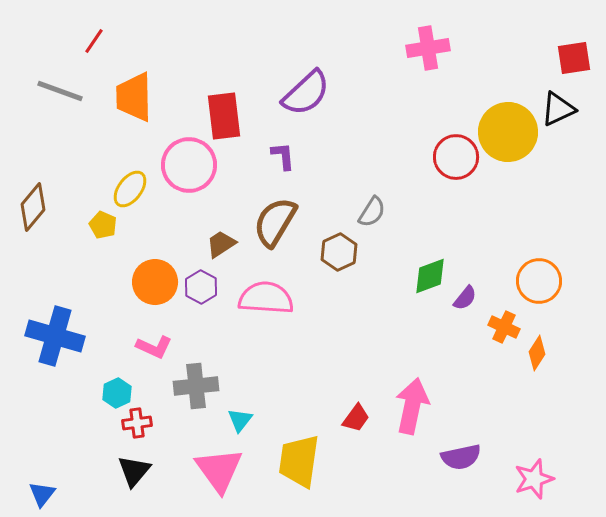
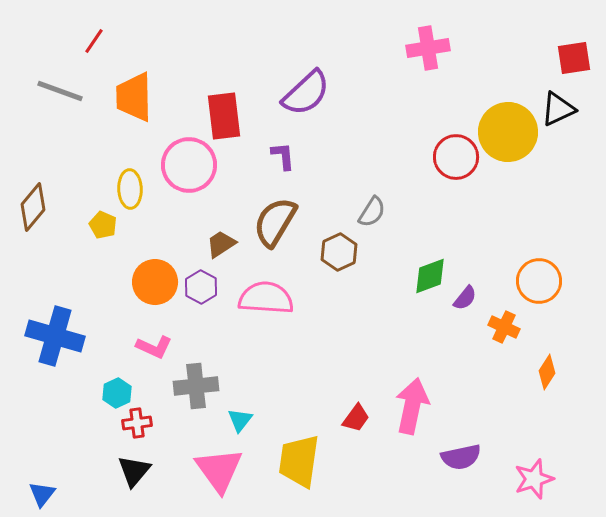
yellow ellipse at (130, 189): rotated 39 degrees counterclockwise
orange diamond at (537, 353): moved 10 px right, 19 px down
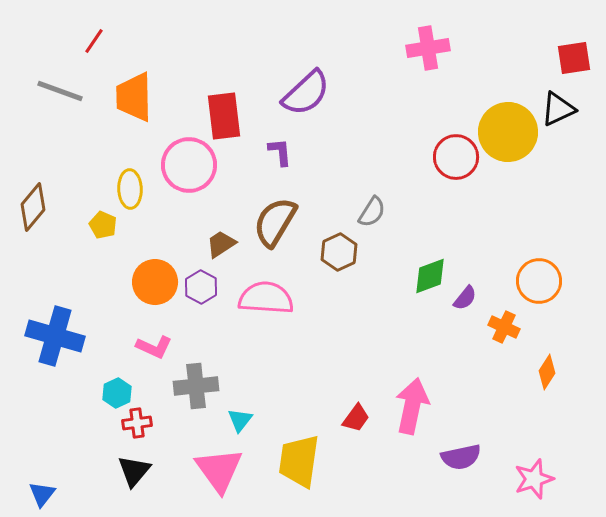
purple L-shape at (283, 156): moved 3 px left, 4 px up
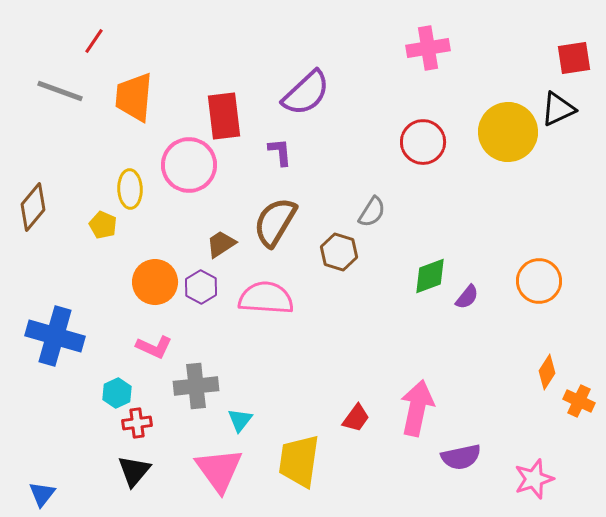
orange trapezoid at (134, 97): rotated 6 degrees clockwise
red circle at (456, 157): moved 33 px left, 15 px up
brown hexagon at (339, 252): rotated 18 degrees counterclockwise
purple semicircle at (465, 298): moved 2 px right, 1 px up
orange cross at (504, 327): moved 75 px right, 74 px down
pink arrow at (412, 406): moved 5 px right, 2 px down
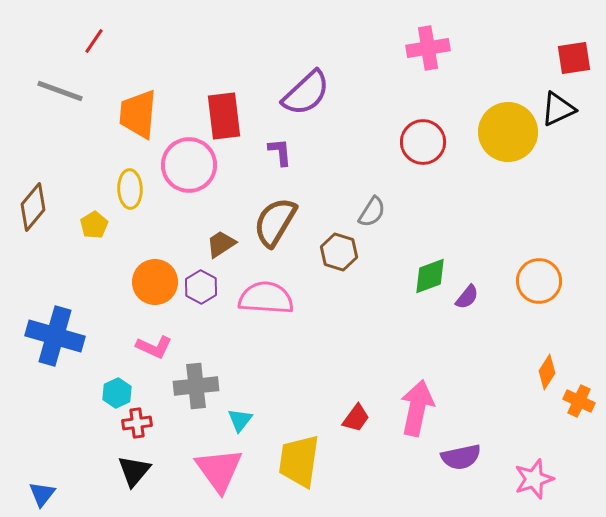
orange trapezoid at (134, 97): moved 4 px right, 17 px down
yellow pentagon at (103, 225): moved 9 px left; rotated 16 degrees clockwise
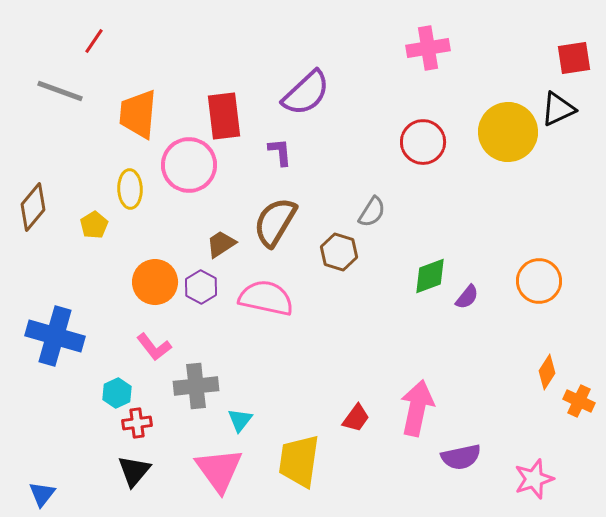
pink semicircle at (266, 298): rotated 8 degrees clockwise
pink L-shape at (154, 347): rotated 27 degrees clockwise
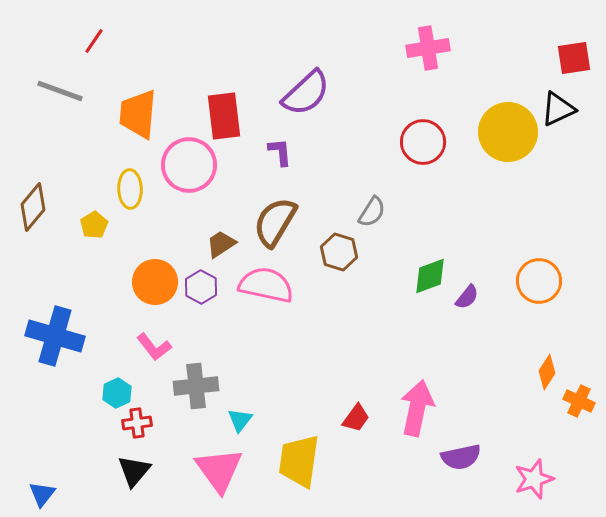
pink semicircle at (266, 298): moved 13 px up
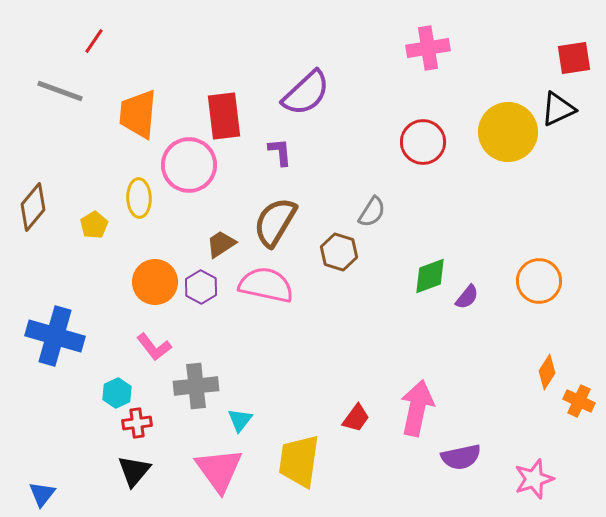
yellow ellipse at (130, 189): moved 9 px right, 9 px down
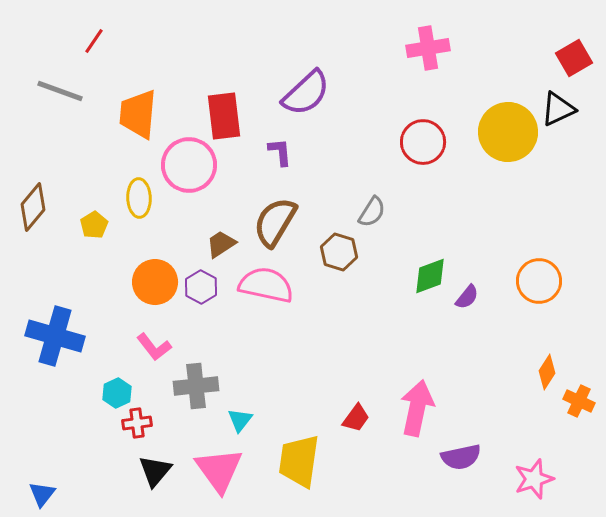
red square at (574, 58): rotated 21 degrees counterclockwise
black triangle at (134, 471): moved 21 px right
